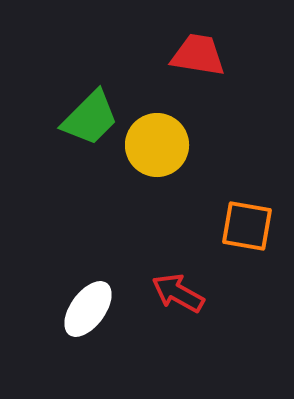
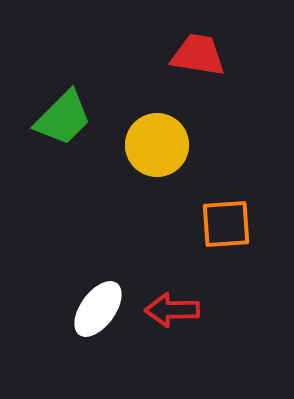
green trapezoid: moved 27 px left
orange square: moved 21 px left, 2 px up; rotated 14 degrees counterclockwise
red arrow: moved 6 px left, 17 px down; rotated 30 degrees counterclockwise
white ellipse: moved 10 px right
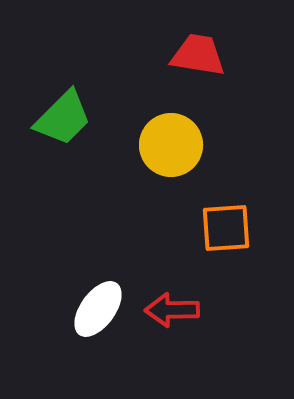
yellow circle: moved 14 px right
orange square: moved 4 px down
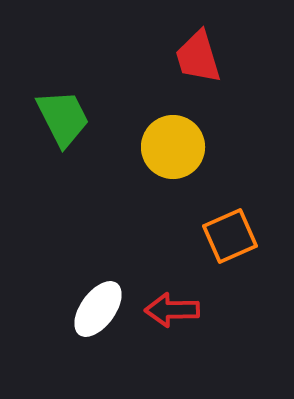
red trapezoid: moved 2 px down; rotated 116 degrees counterclockwise
green trapezoid: rotated 72 degrees counterclockwise
yellow circle: moved 2 px right, 2 px down
orange square: moved 4 px right, 8 px down; rotated 20 degrees counterclockwise
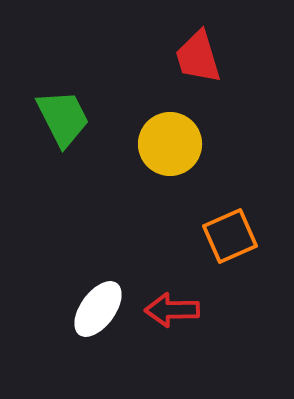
yellow circle: moved 3 px left, 3 px up
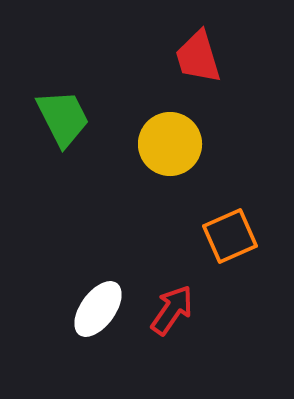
red arrow: rotated 126 degrees clockwise
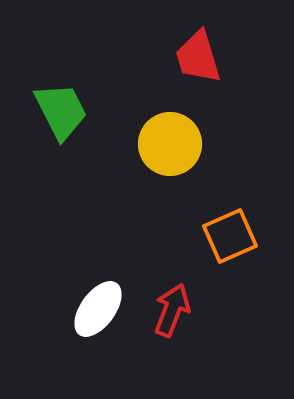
green trapezoid: moved 2 px left, 7 px up
red arrow: rotated 14 degrees counterclockwise
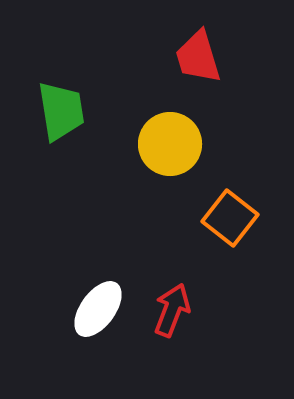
green trapezoid: rotated 18 degrees clockwise
orange square: moved 18 px up; rotated 28 degrees counterclockwise
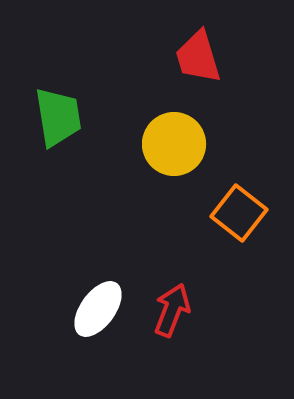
green trapezoid: moved 3 px left, 6 px down
yellow circle: moved 4 px right
orange square: moved 9 px right, 5 px up
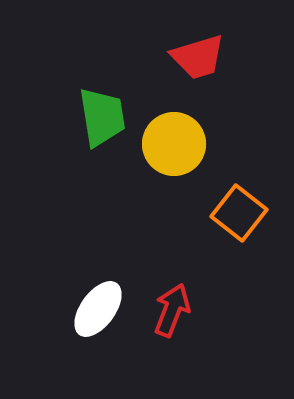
red trapezoid: rotated 90 degrees counterclockwise
green trapezoid: moved 44 px right
